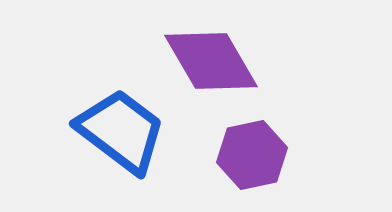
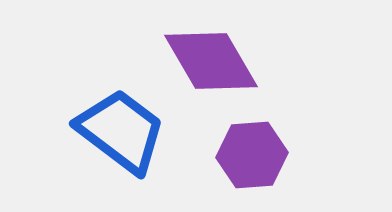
purple hexagon: rotated 8 degrees clockwise
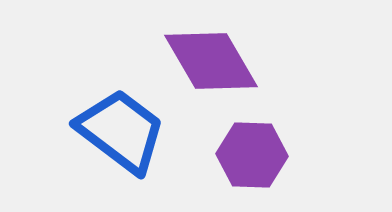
purple hexagon: rotated 6 degrees clockwise
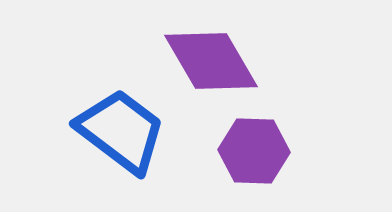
purple hexagon: moved 2 px right, 4 px up
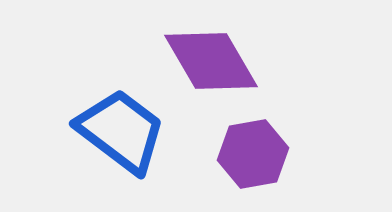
purple hexagon: moved 1 px left, 3 px down; rotated 12 degrees counterclockwise
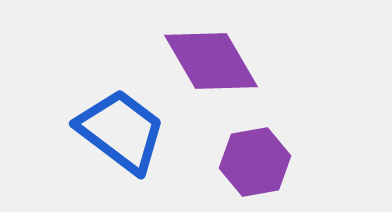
purple hexagon: moved 2 px right, 8 px down
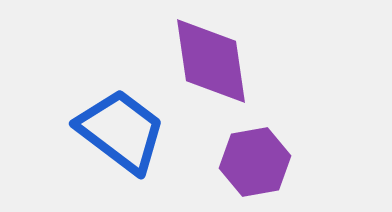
purple diamond: rotated 22 degrees clockwise
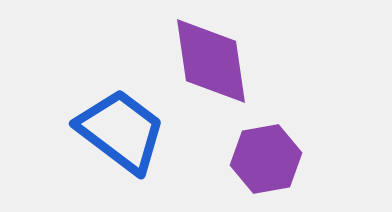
purple hexagon: moved 11 px right, 3 px up
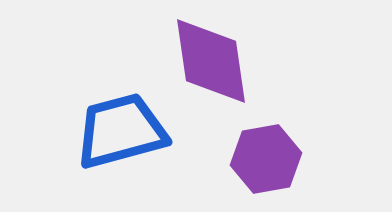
blue trapezoid: rotated 52 degrees counterclockwise
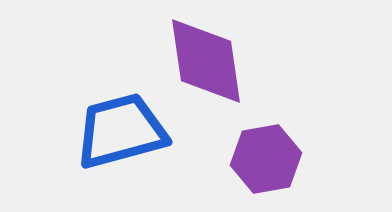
purple diamond: moved 5 px left
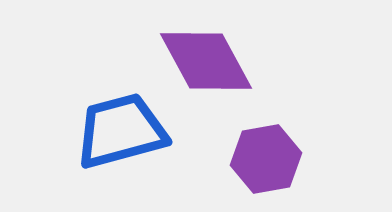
purple diamond: rotated 20 degrees counterclockwise
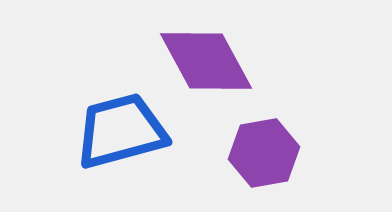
purple hexagon: moved 2 px left, 6 px up
